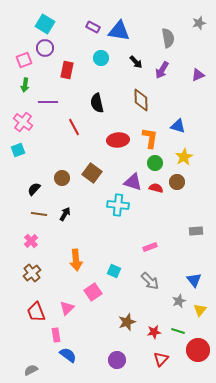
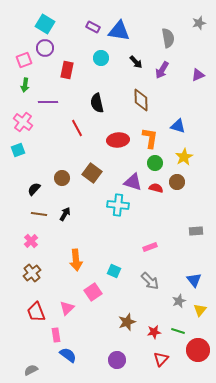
red line at (74, 127): moved 3 px right, 1 px down
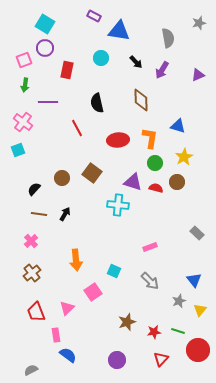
purple rectangle at (93, 27): moved 1 px right, 11 px up
gray rectangle at (196, 231): moved 1 px right, 2 px down; rotated 48 degrees clockwise
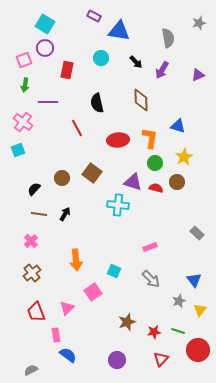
gray arrow at (150, 281): moved 1 px right, 2 px up
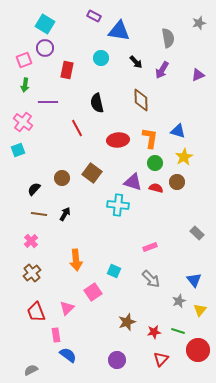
blue triangle at (178, 126): moved 5 px down
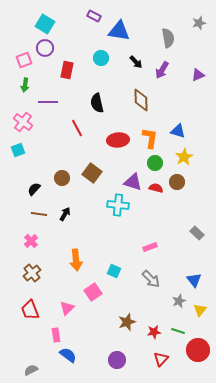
red trapezoid at (36, 312): moved 6 px left, 2 px up
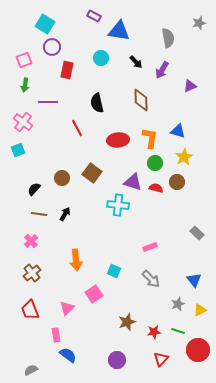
purple circle at (45, 48): moved 7 px right, 1 px up
purple triangle at (198, 75): moved 8 px left, 11 px down
pink square at (93, 292): moved 1 px right, 2 px down
gray star at (179, 301): moved 1 px left, 3 px down
yellow triangle at (200, 310): rotated 24 degrees clockwise
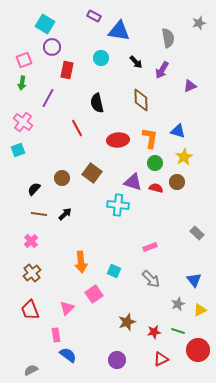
green arrow at (25, 85): moved 3 px left, 2 px up
purple line at (48, 102): moved 4 px up; rotated 60 degrees counterclockwise
black arrow at (65, 214): rotated 16 degrees clockwise
orange arrow at (76, 260): moved 5 px right, 2 px down
red triangle at (161, 359): rotated 21 degrees clockwise
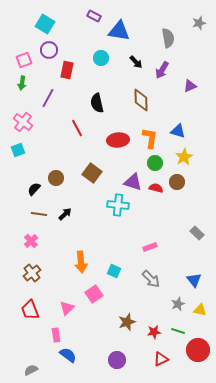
purple circle at (52, 47): moved 3 px left, 3 px down
brown circle at (62, 178): moved 6 px left
yellow triangle at (200, 310): rotated 40 degrees clockwise
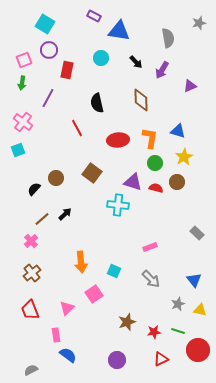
brown line at (39, 214): moved 3 px right, 5 px down; rotated 49 degrees counterclockwise
